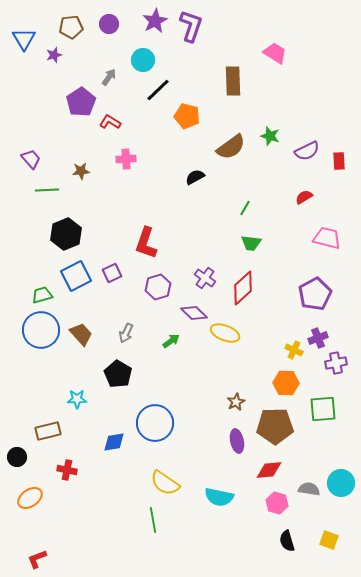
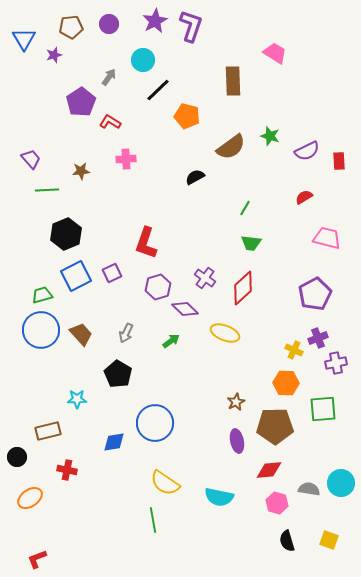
purple diamond at (194, 313): moved 9 px left, 4 px up
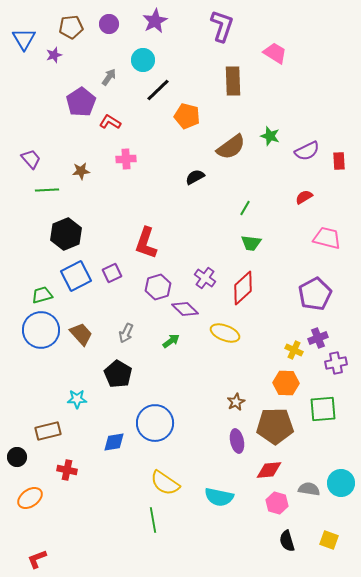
purple L-shape at (191, 26): moved 31 px right
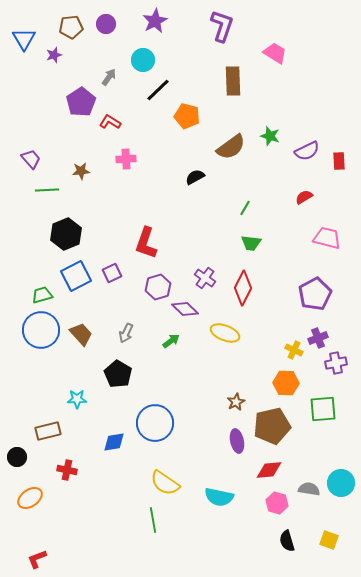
purple circle at (109, 24): moved 3 px left
red diamond at (243, 288): rotated 20 degrees counterclockwise
brown pentagon at (275, 426): moved 3 px left; rotated 12 degrees counterclockwise
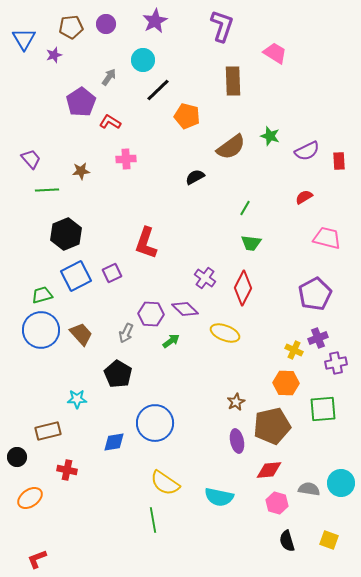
purple hexagon at (158, 287): moved 7 px left, 27 px down; rotated 20 degrees clockwise
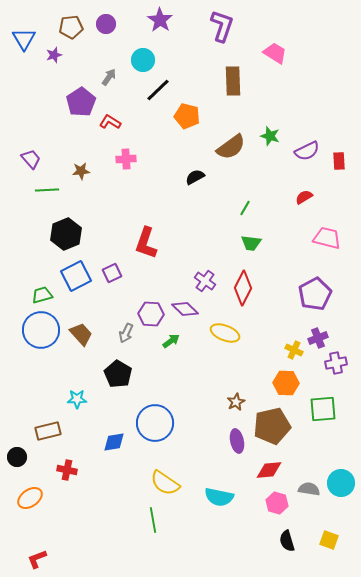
purple star at (155, 21): moved 5 px right, 1 px up; rotated 10 degrees counterclockwise
purple cross at (205, 278): moved 3 px down
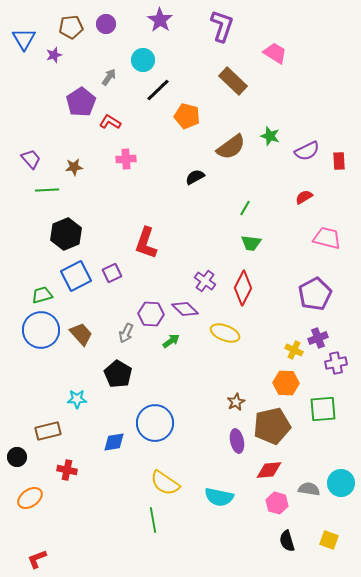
brown rectangle at (233, 81): rotated 44 degrees counterclockwise
brown star at (81, 171): moved 7 px left, 4 px up
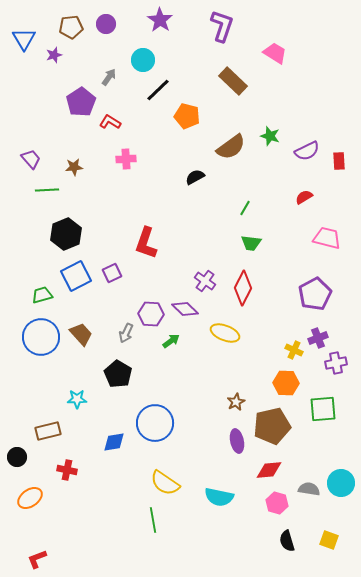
blue circle at (41, 330): moved 7 px down
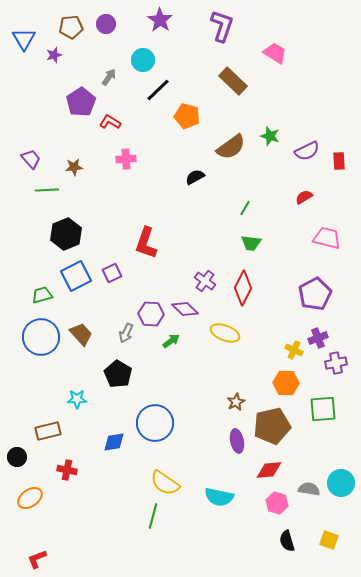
green line at (153, 520): moved 4 px up; rotated 25 degrees clockwise
